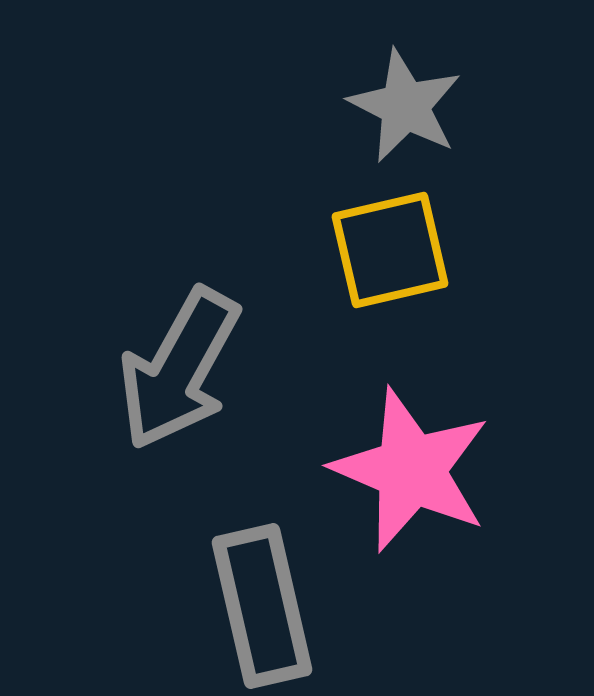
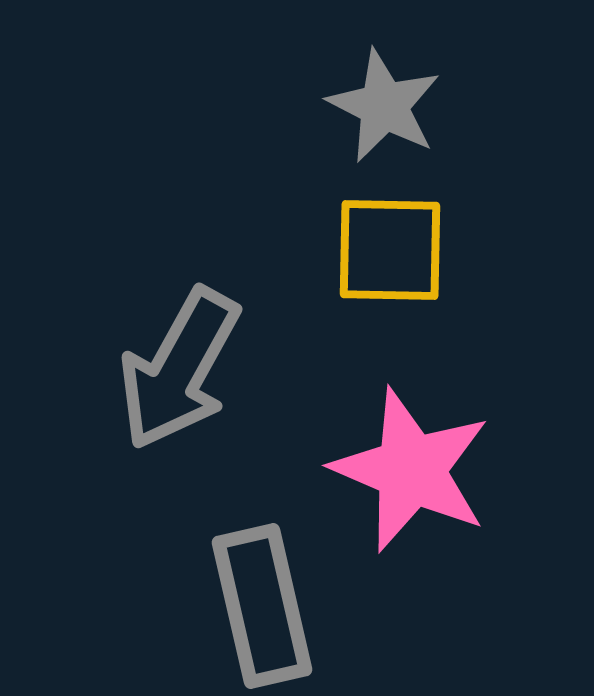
gray star: moved 21 px left
yellow square: rotated 14 degrees clockwise
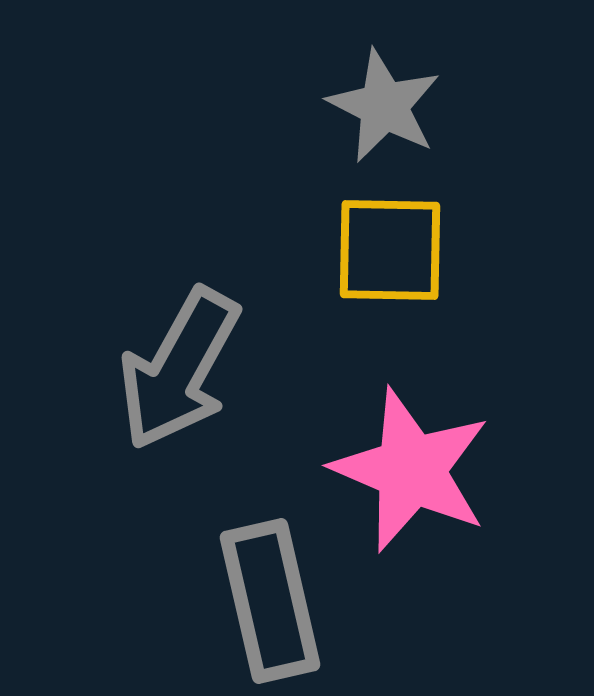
gray rectangle: moved 8 px right, 5 px up
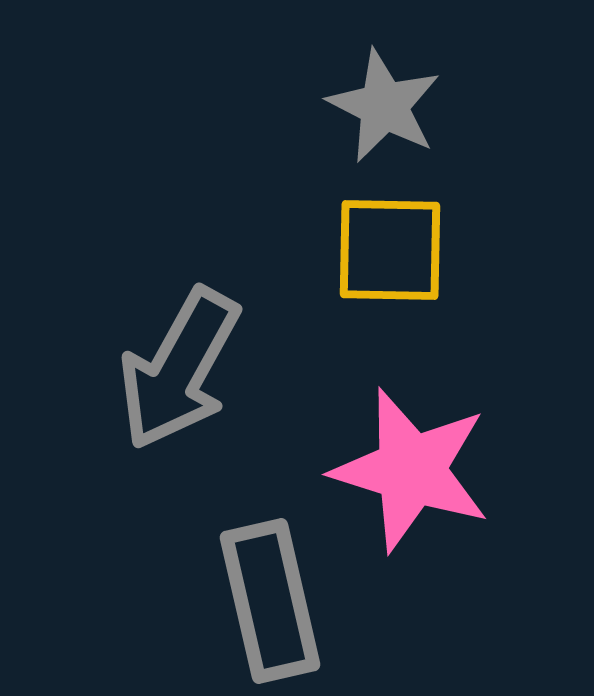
pink star: rotated 6 degrees counterclockwise
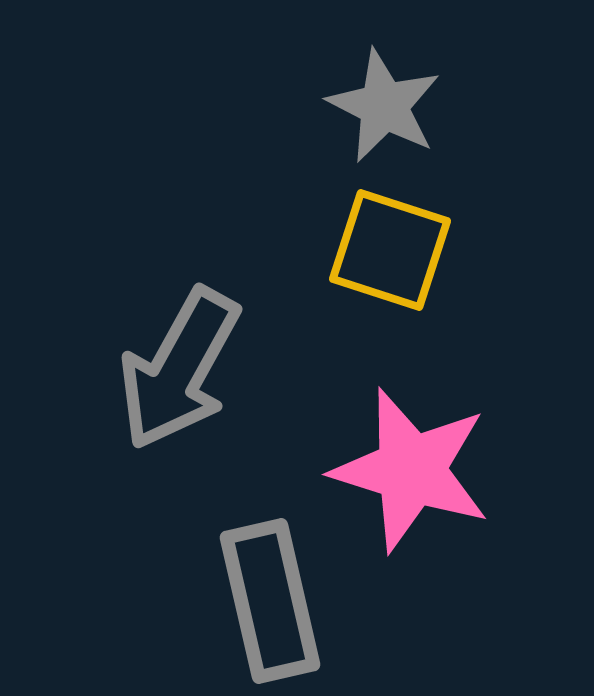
yellow square: rotated 17 degrees clockwise
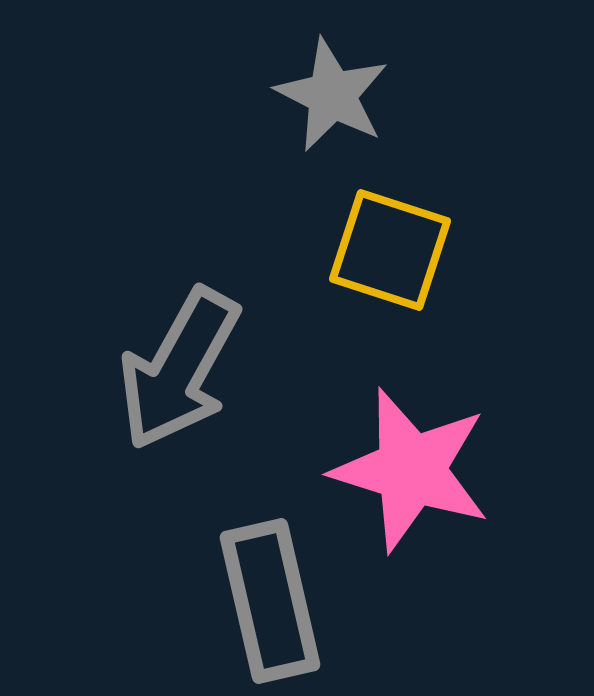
gray star: moved 52 px left, 11 px up
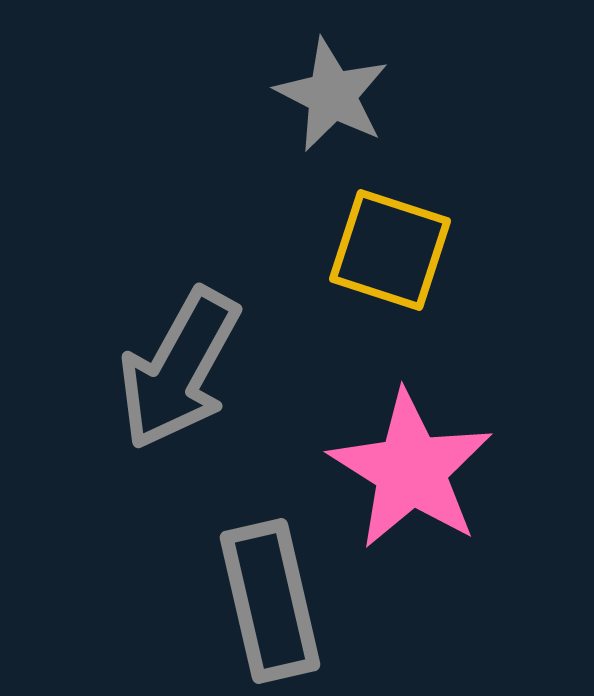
pink star: rotated 15 degrees clockwise
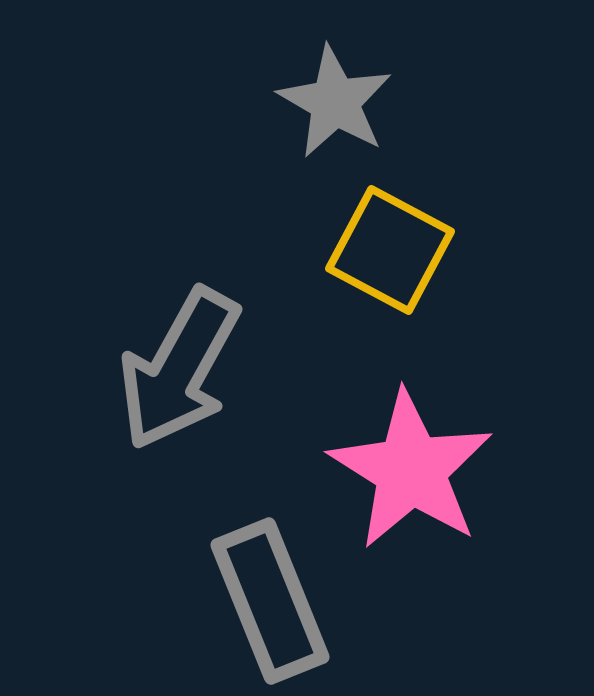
gray star: moved 3 px right, 7 px down; rotated 3 degrees clockwise
yellow square: rotated 10 degrees clockwise
gray rectangle: rotated 9 degrees counterclockwise
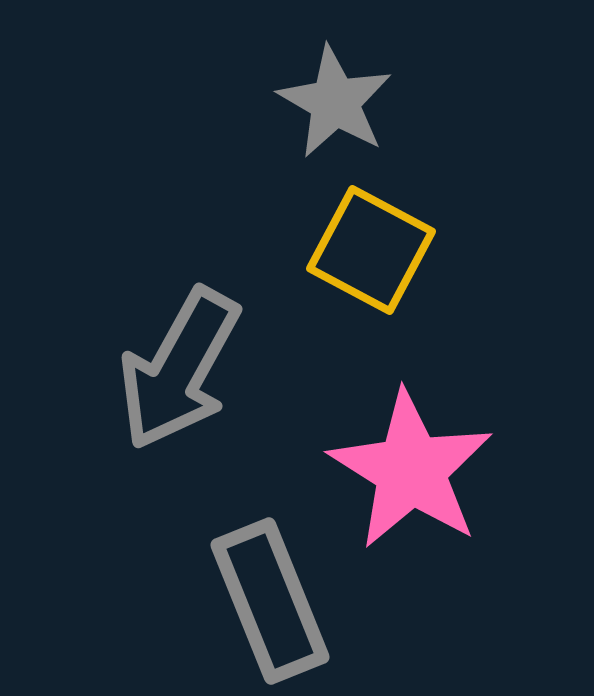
yellow square: moved 19 px left
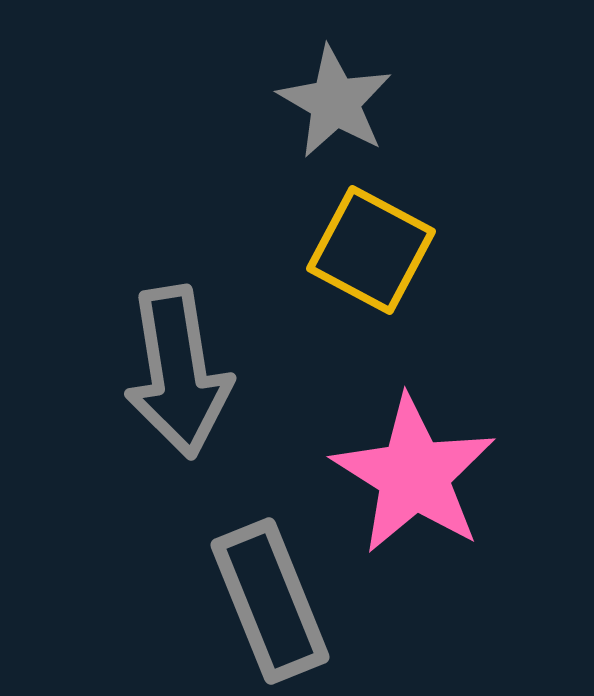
gray arrow: moved 1 px left, 3 px down; rotated 38 degrees counterclockwise
pink star: moved 3 px right, 5 px down
